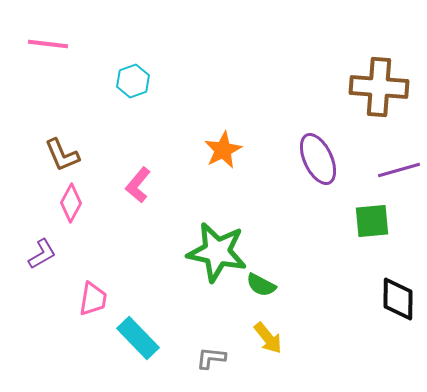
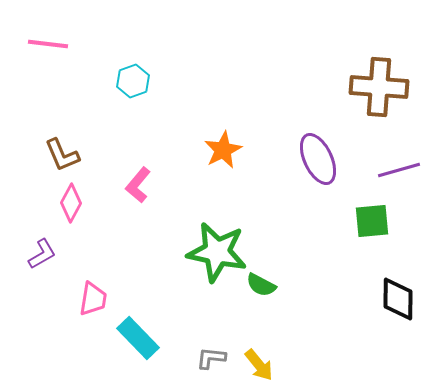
yellow arrow: moved 9 px left, 27 px down
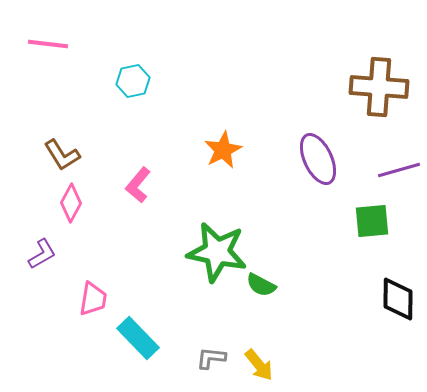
cyan hexagon: rotated 8 degrees clockwise
brown L-shape: rotated 9 degrees counterclockwise
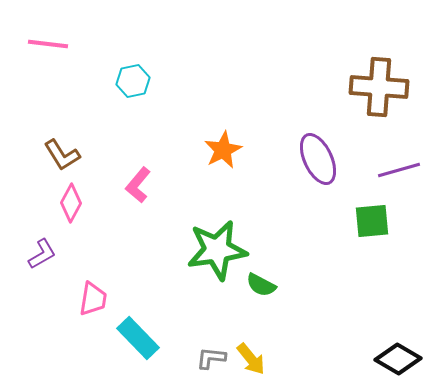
green star: moved 2 px up; rotated 20 degrees counterclockwise
black diamond: moved 60 px down; rotated 60 degrees counterclockwise
yellow arrow: moved 8 px left, 6 px up
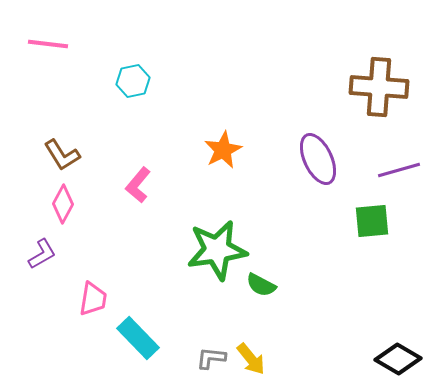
pink diamond: moved 8 px left, 1 px down
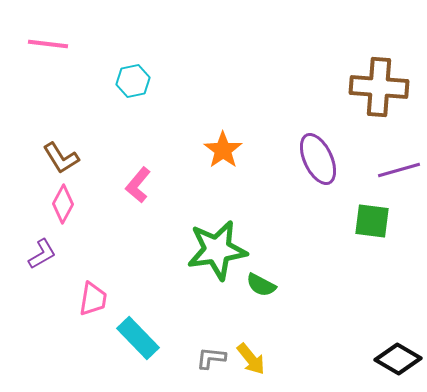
orange star: rotated 9 degrees counterclockwise
brown L-shape: moved 1 px left, 3 px down
green square: rotated 12 degrees clockwise
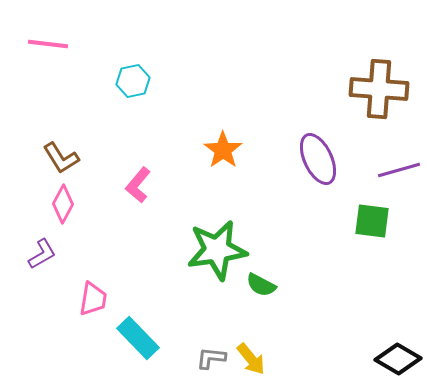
brown cross: moved 2 px down
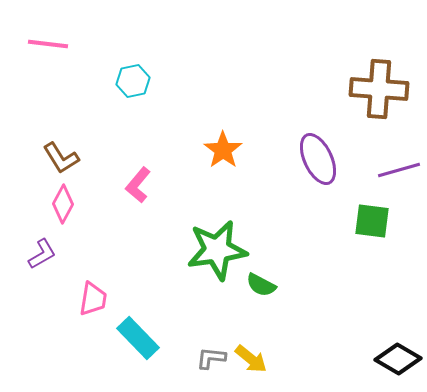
yellow arrow: rotated 12 degrees counterclockwise
